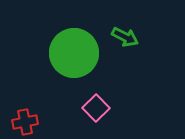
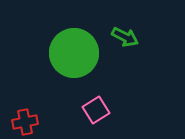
pink square: moved 2 px down; rotated 12 degrees clockwise
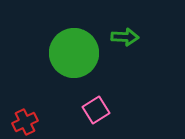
green arrow: rotated 24 degrees counterclockwise
red cross: rotated 15 degrees counterclockwise
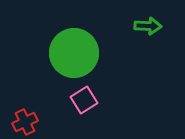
green arrow: moved 23 px right, 11 px up
pink square: moved 12 px left, 10 px up
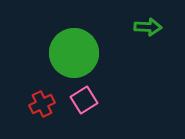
green arrow: moved 1 px down
red cross: moved 17 px right, 18 px up
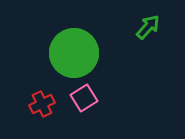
green arrow: rotated 52 degrees counterclockwise
pink square: moved 2 px up
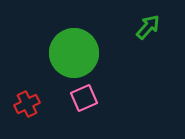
pink square: rotated 8 degrees clockwise
red cross: moved 15 px left
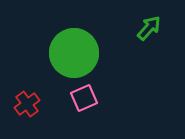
green arrow: moved 1 px right, 1 px down
red cross: rotated 10 degrees counterclockwise
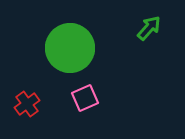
green circle: moved 4 px left, 5 px up
pink square: moved 1 px right
